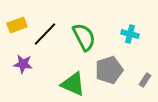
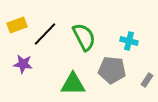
cyan cross: moved 1 px left, 7 px down
gray pentagon: moved 3 px right; rotated 24 degrees clockwise
gray rectangle: moved 2 px right
green triangle: rotated 24 degrees counterclockwise
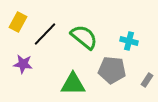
yellow rectangle: moved 1 px right, 3 px up; rotated 42 degrees counterclockwise
green semicircle: rotated 24 degrees counterclockwise
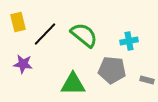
yellow rectangle: rotated 42 degrees counterclockwise
green semicircle: moved 2 px up
cyan cross: rotated 24 degrees counterclockwise
gray rectangle: rotated 72 degrees clockwise
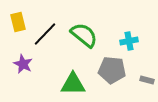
purple star: rotated 18 degrees clockwise
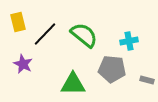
gray pentagon: moved 1 px up
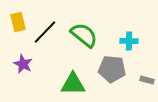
black line: moved 2 px up
cyan cross: rotated 12 degrees clockwise
